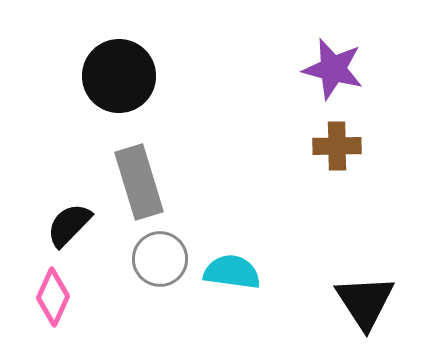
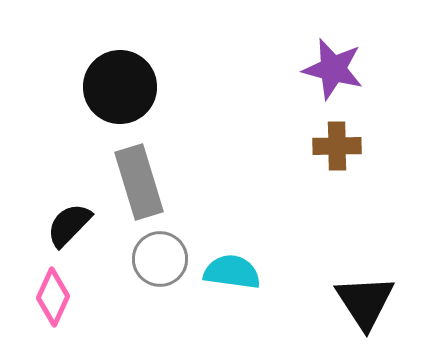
black circle: moved 1 px right, 11 px down
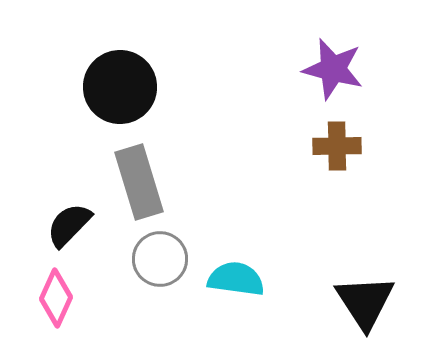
cyan semicircle: moved 4 px right, 7 px down
pink diamond: moved 3 px right, 1 px down
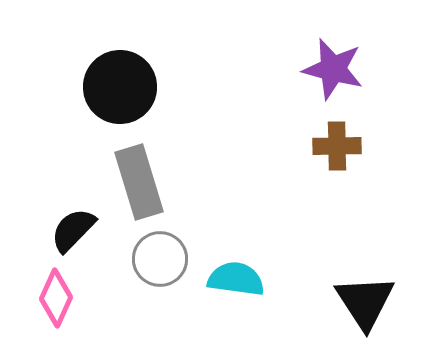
black semicircle: moved 4 px right, 5 px down
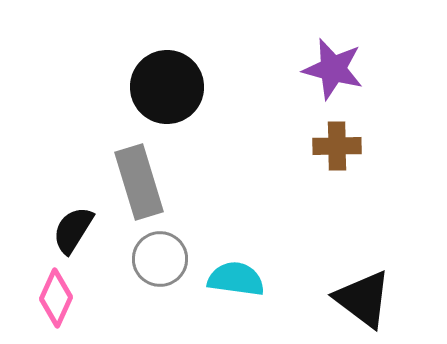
black circle: moved 47 px right
black semicircle: rotated 12 degrees counterclockwise
black triangle: moved 2 px left, 3 px up; rotated 20 degrees counterclockwise
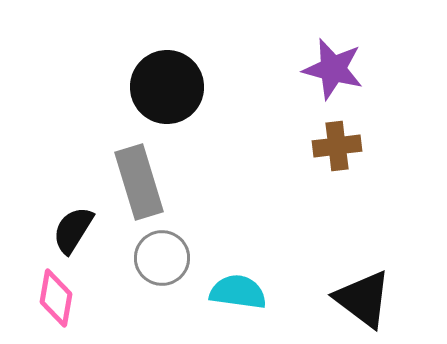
brown cross: rotated 6 degrees counterclockwise
gray circle: moved 2 px right, 1 px up
cyan semicircle: moved 2 px right, 13 px down
pink diamond: rotated 14 degrees counterclockwise
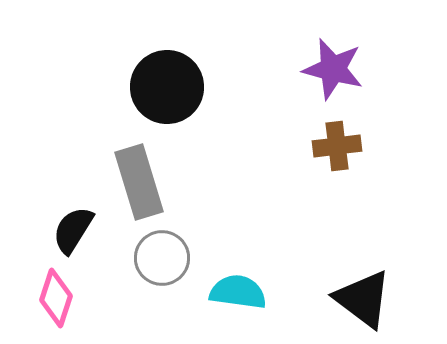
pink diamond: rotated 8 degrees clockwise
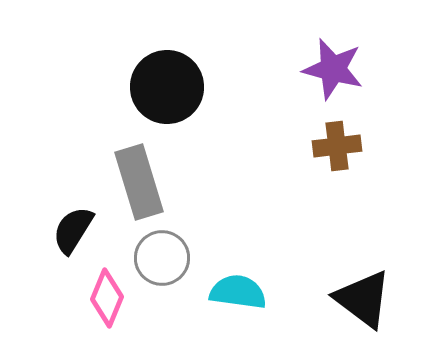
pink diamond: moved 51 px right; rotated 4 degrees clockwise
